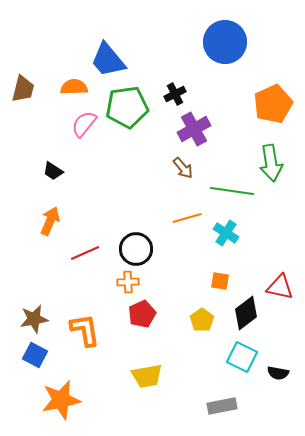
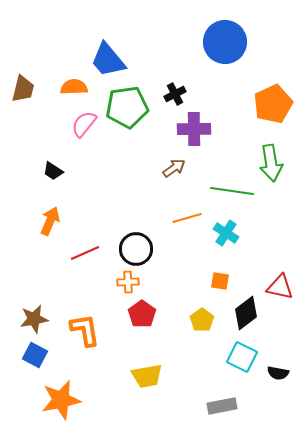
purple cross: rotated 28 degrees clockwise
brown arrow: moved 9 px left; rotated 85 degrees counterclockwise
red pentagon: rotated 12 degrees counterclockwise
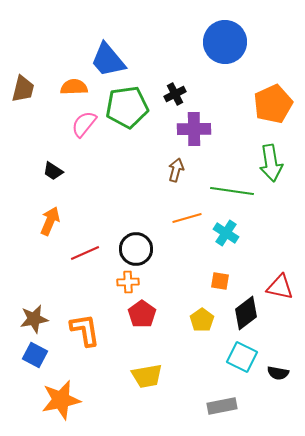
brown arrow: moved 2 px right, 2 px down; rotated 40 degrees counterclockwise
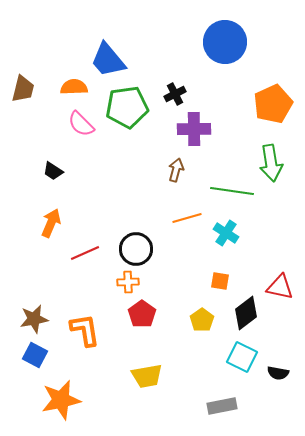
pink semicircle: moved 3 px left; rotated 84 degrees counterclockwise
orange arrow: moved 1 px right, 2 px down
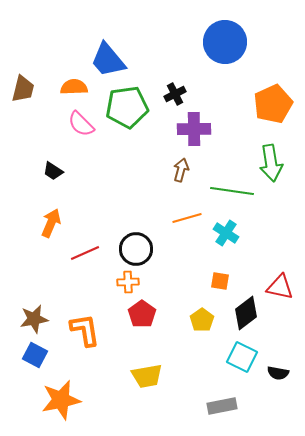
brown arrow: moved 5 px right
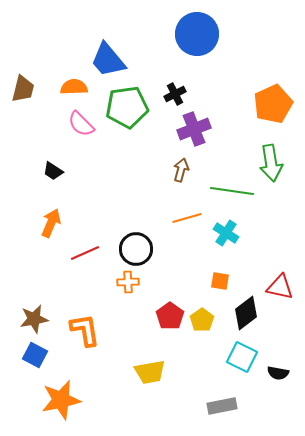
blue circle: moved 28 px left, 8 px up
purple cross: rotated 20 degrees counterclockwise
red pentagon: moved 28 px right, 2 px down
yellow trapezoid: moved 3 px right, 4 px up
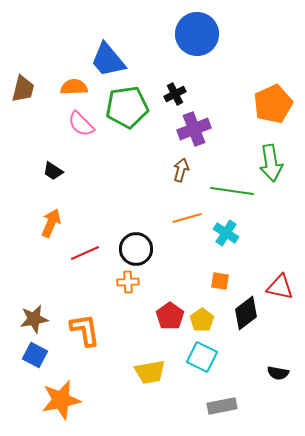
cyan square: moved 40 px left
